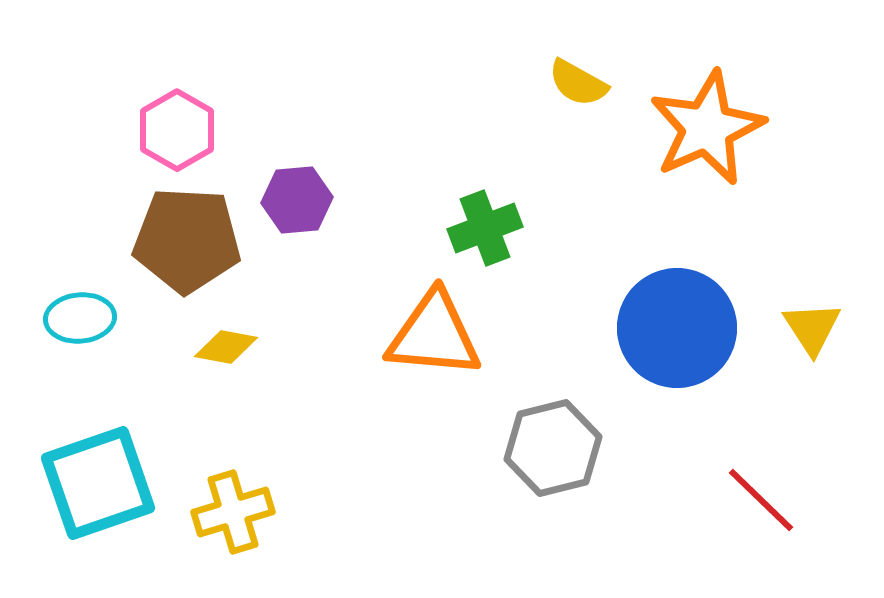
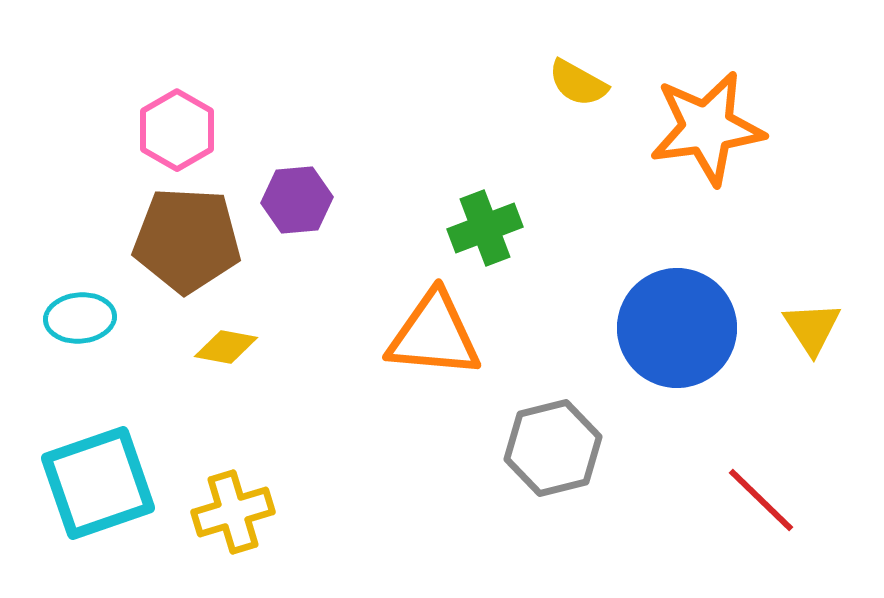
orange star: rotated 16 degrees clockwise
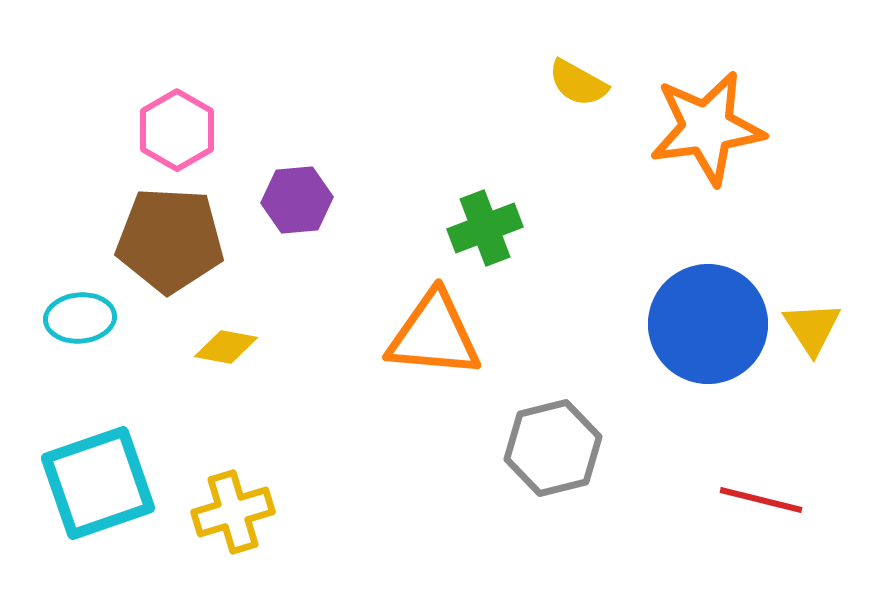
brown pentagon: moved 17 px left
blue circle: moved 31 px right, 4 px up
red line: rotated 30 degrees counterclockwise
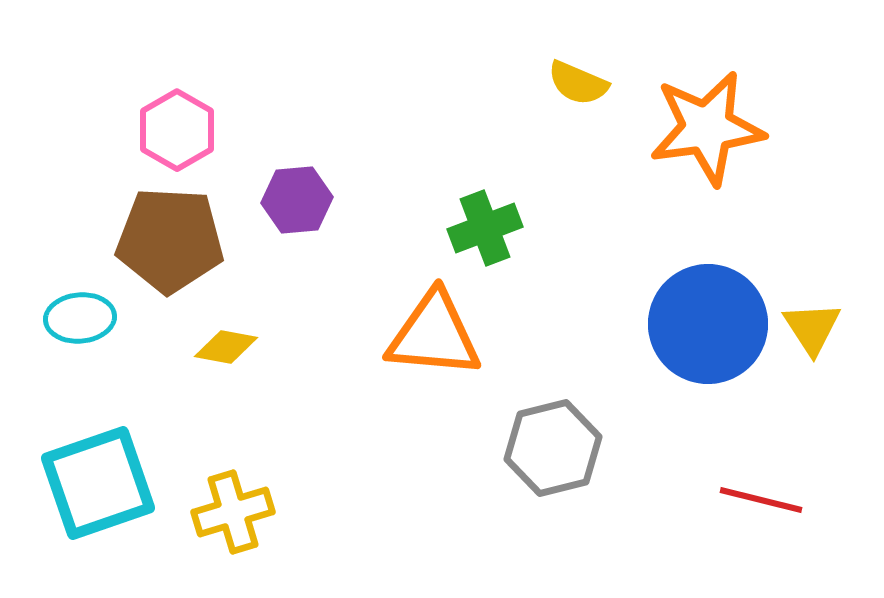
yellow semicircle: rotated 6 degrees counterclockwise
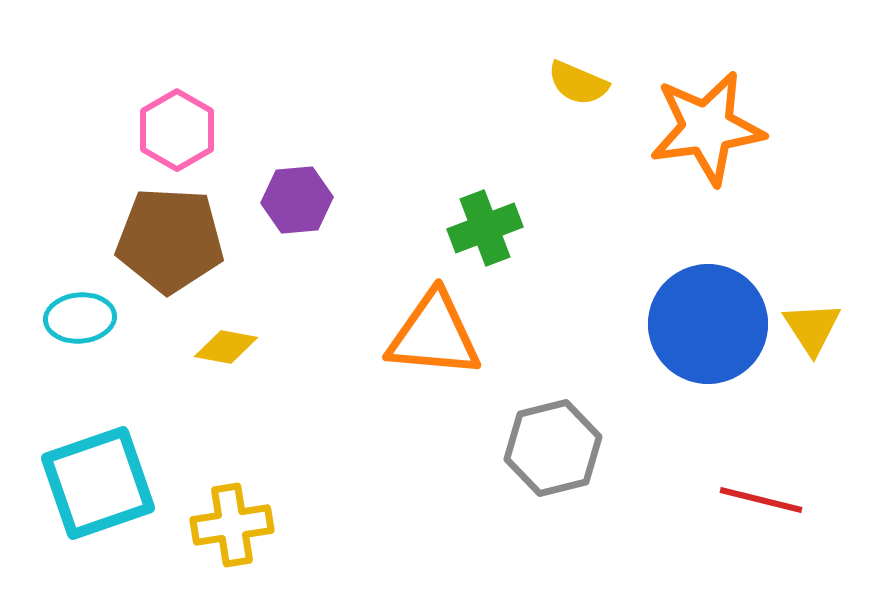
yellow cross: moved 1 px left, 13 px down; rotated 8 degrees clockwise
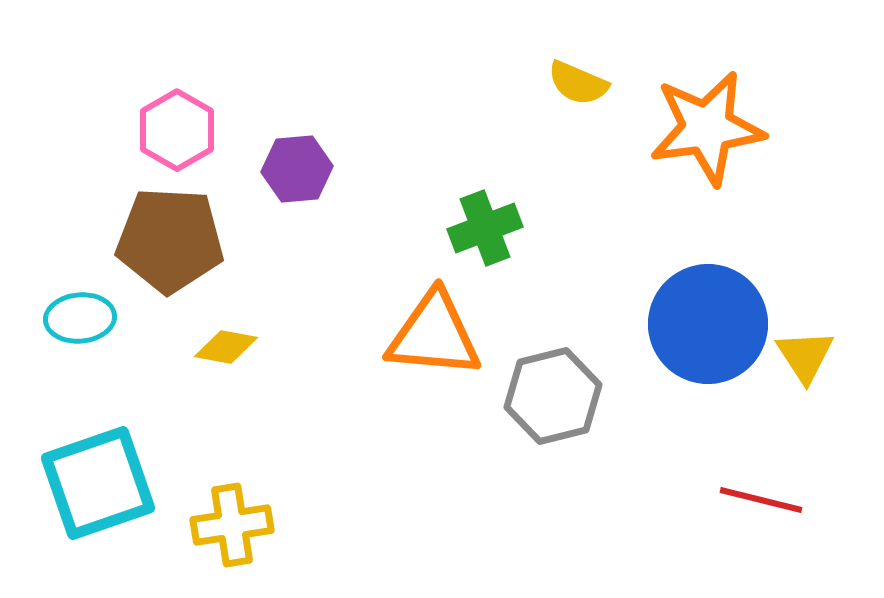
purple hexagon: moved 31 px up
yellow triangle: moved 7 px left, 28 px down
gray hexagon: moved 52 px up
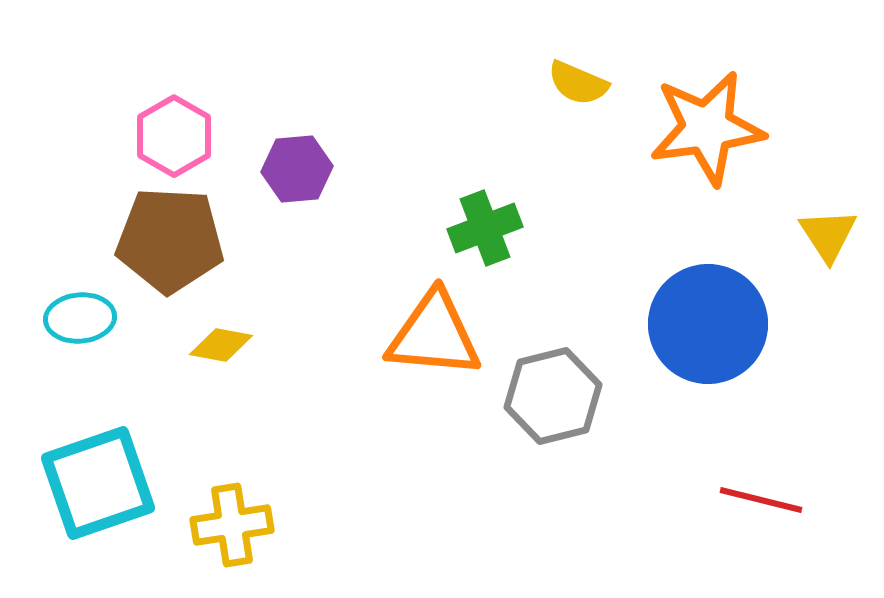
pink hexagon: moved 3 px left, 6 px down
yellow diamond: moved 5 px left, 2 px up
yellow triangle: moved 23 px right, 121 px up
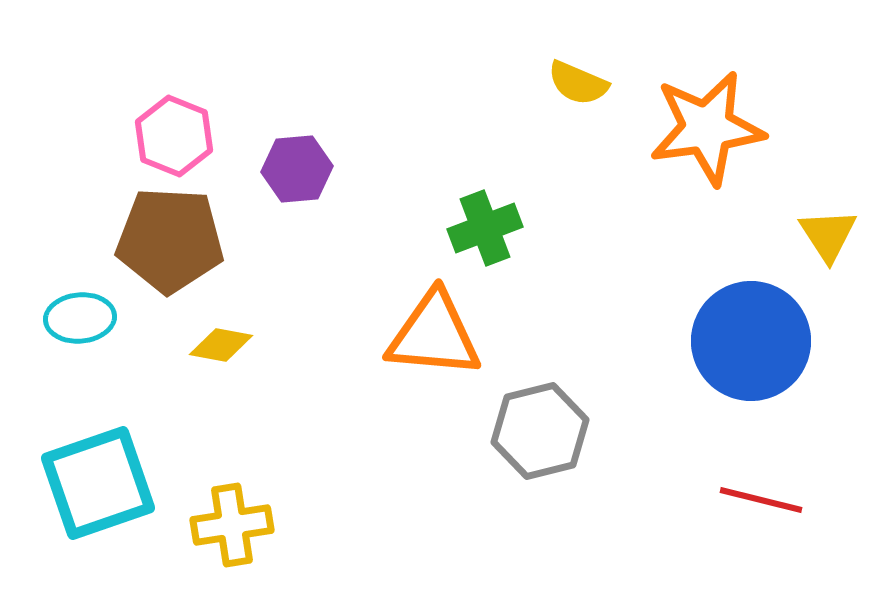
pink hexagon: rotated 8 degrees counterclockwise
blue circle: moved 43 px right, 17 px down
gray hexagon: moved 13 px left, 35 px down
